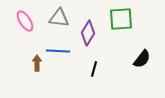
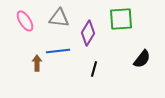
blue line: rotated 10 degrees counterclockwise
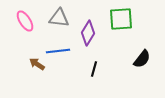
brown arrow: moved 1 px down; rotated 56 degrees counterclockwise
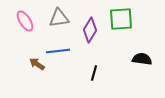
gray triangle: rotated 15 degrees counterclockwise
purple diamond: moved 2 px right, 3 px up
black semicircle: rotated 120 degrees counterclockwise
black line: moved 4 px down
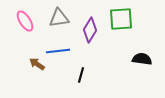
black line: moved 13 px left, 2 px down
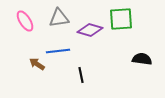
purple diamond: rotated 75 degrees clockwise
black line: rotated 28 degrees counterclockwise
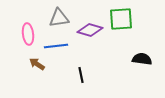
pink ellipse: moved 3 px right, 13 px down; rotated 25 degrees clockwise
blue line: moved 2 px left, 5 px up
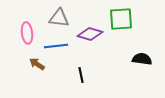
gray triangle: rotated 15 degrees clockwise
purple diamond: moved 4 px down
pink ellipse: moved 1 px left, 1 px up
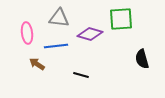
black semicircle: rotated 114 degrees counterclockwise
black line: rotated 63 degrees counterclockwise
